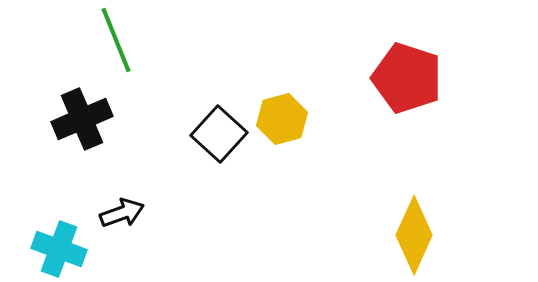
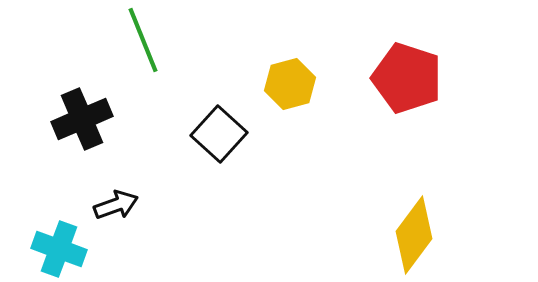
green line: moved 27 px right
yellow hexagon: moved 8 px right, 35 px up
black arrow: moved 6 px left, 8 px up
yellow diamond: rotated 12 degrees clockwise
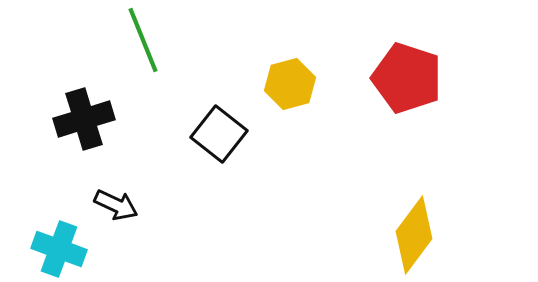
black cross: moved 2 px right; rotated 6 degrees clockwise
black square: rotated 4 degrees counterclockwise
black arrow: rotated 45 degrees clockwise
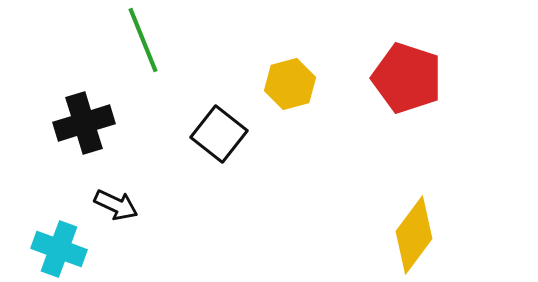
black cross: moved 4 px down
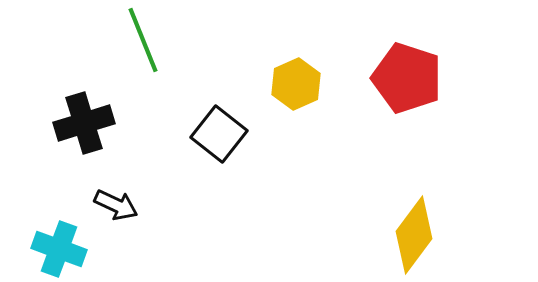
yellow hexagon: moved 6 px right; rotated 9 degrees counterclockwise
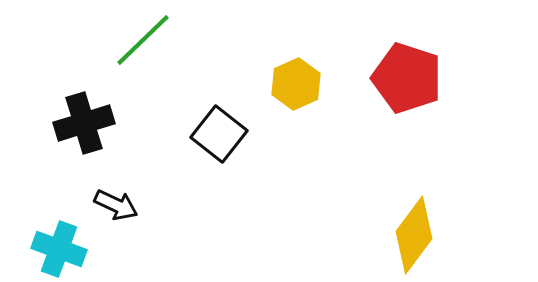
green line: rotated 68 degrees clockwise
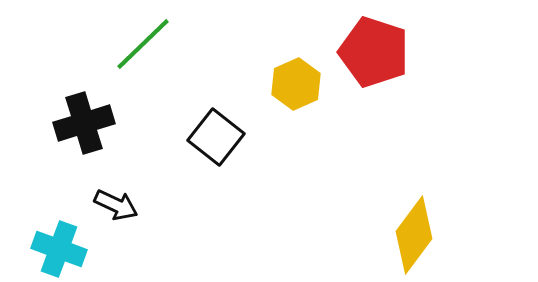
green line: moved 4 px down
red pentagon: moved 33 px left, 26 px up
black square: moved 3 px left, 3 px down
